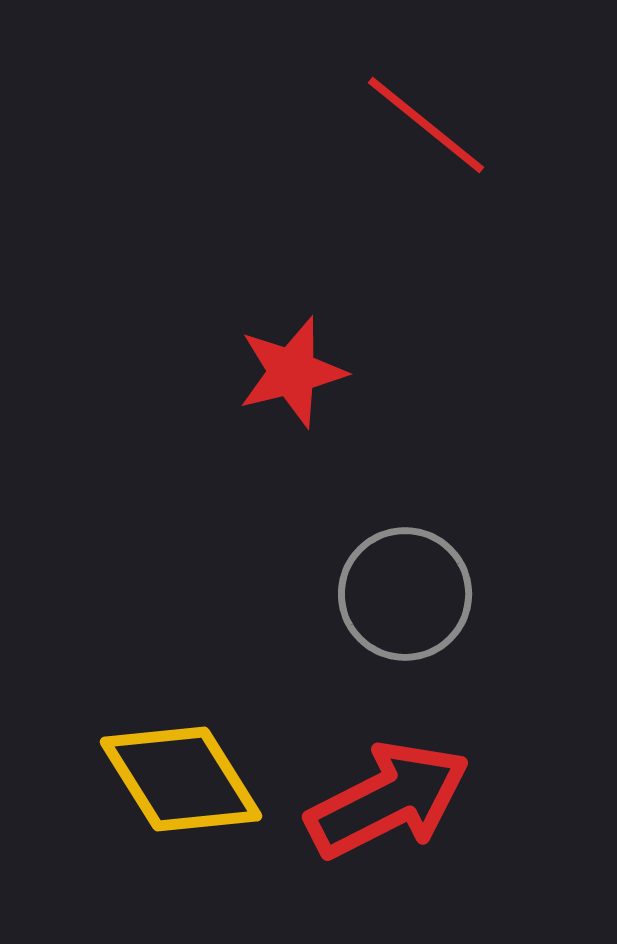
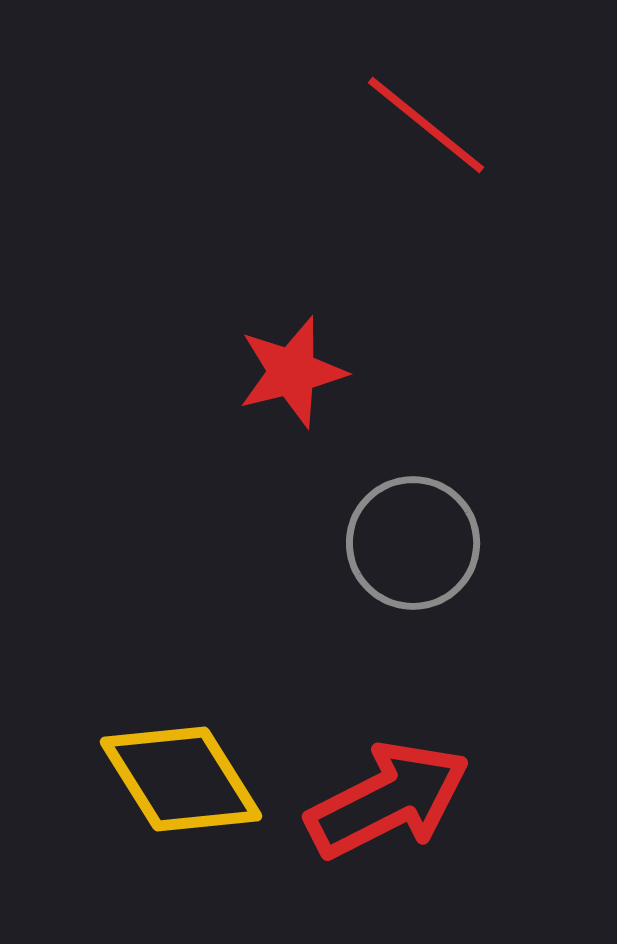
gray circle: moved 8 px right, 51 px up
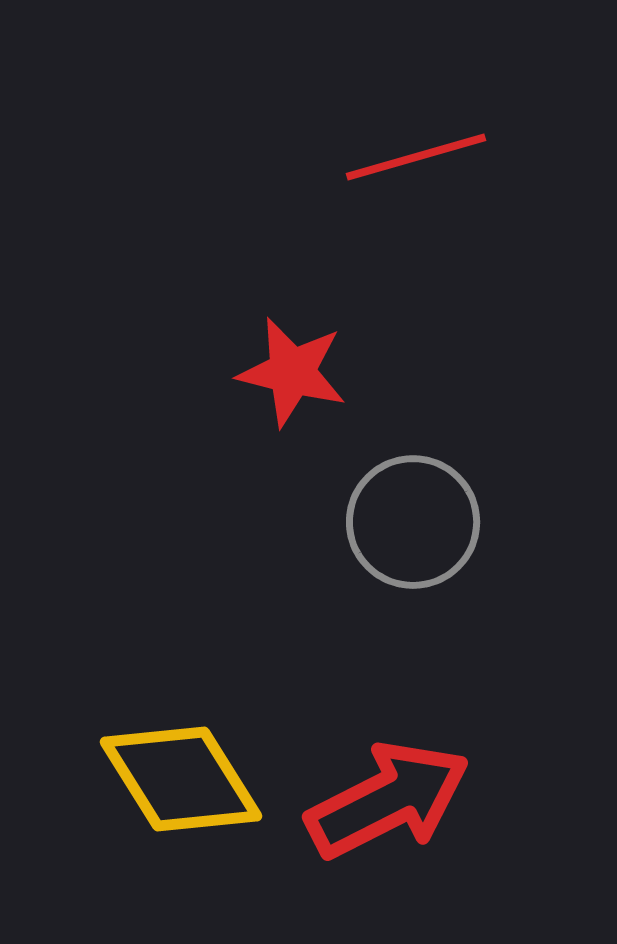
red line: moved 10 px left, 32 px down; rotated 55 degrees counterclockwise
red star: rotated 28 degrees clockwise
gray circle: moved 21 px up
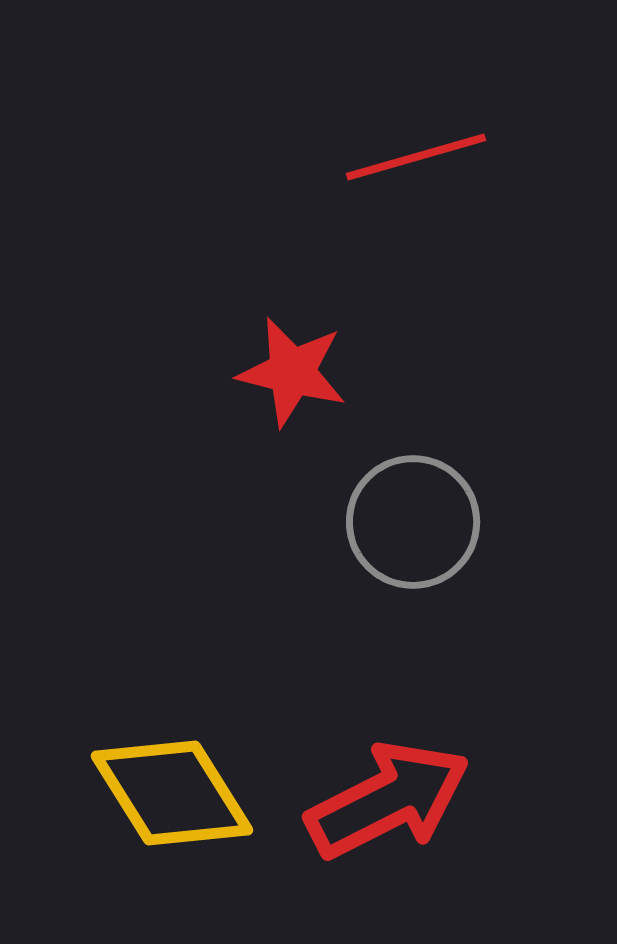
yellow diamond: moved 9 px left, 14 px down
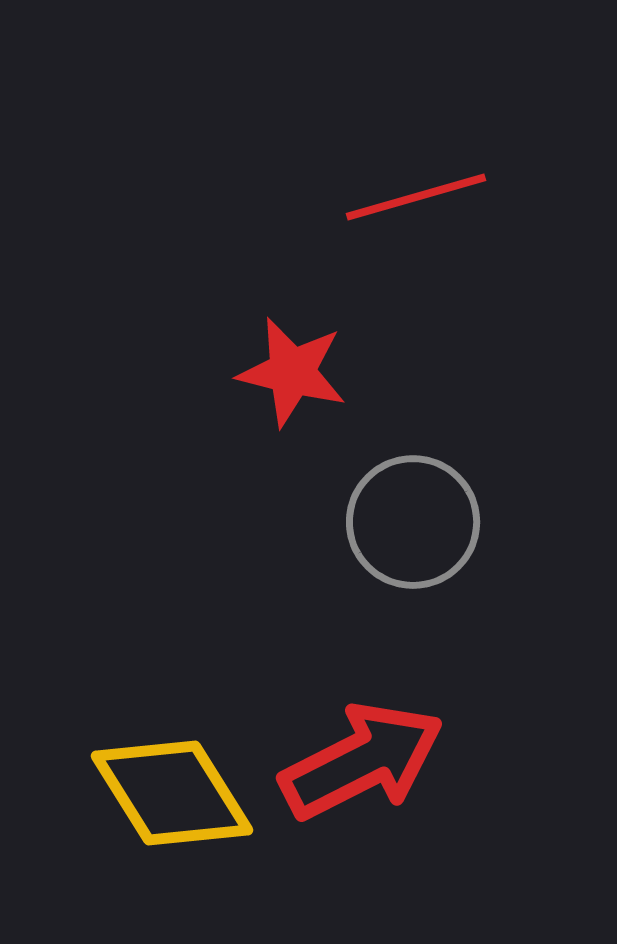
red line: moved 40 px down
red arrow: moved 26 px left, 39 px up
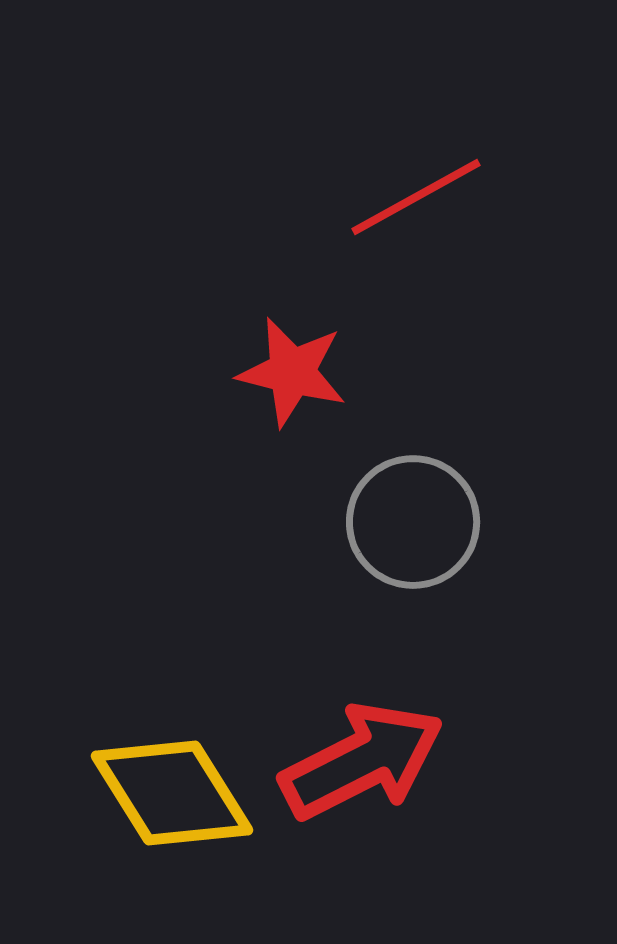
red line: rotated 13 degrees counterclockwise
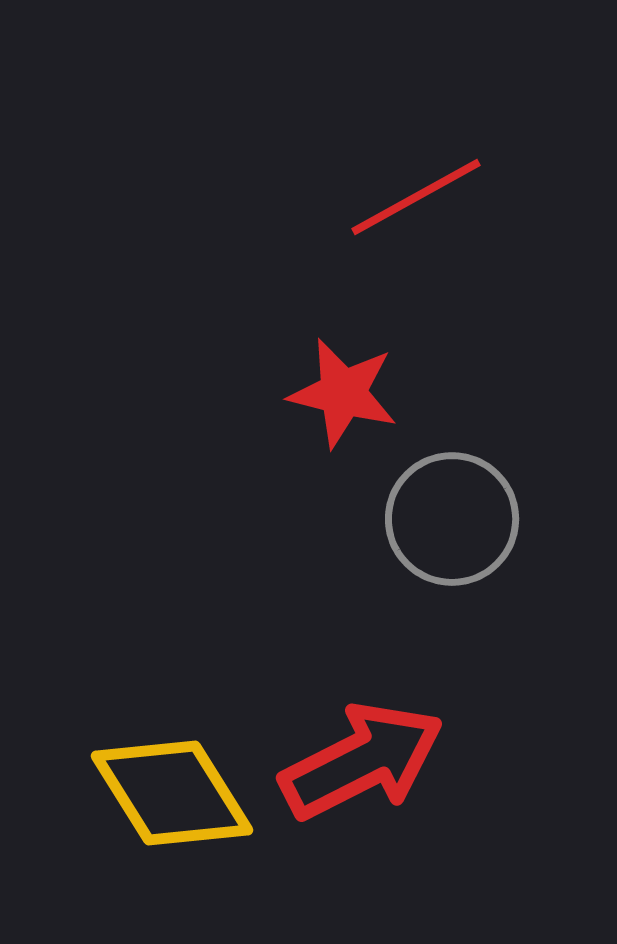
red star: moved 51 px right, 21 px down
gray circle: moved 39 px right, 3 px up
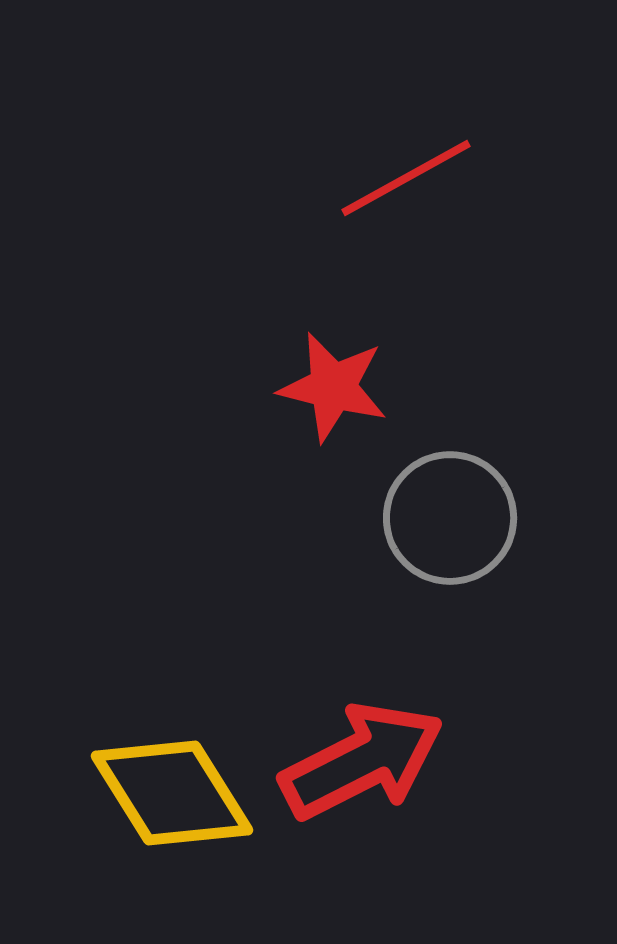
red line: moved 10 px left, 19 px up
red star: moved 10 px left, 6 px up
gray circle: moved 2 px left, 1 px up
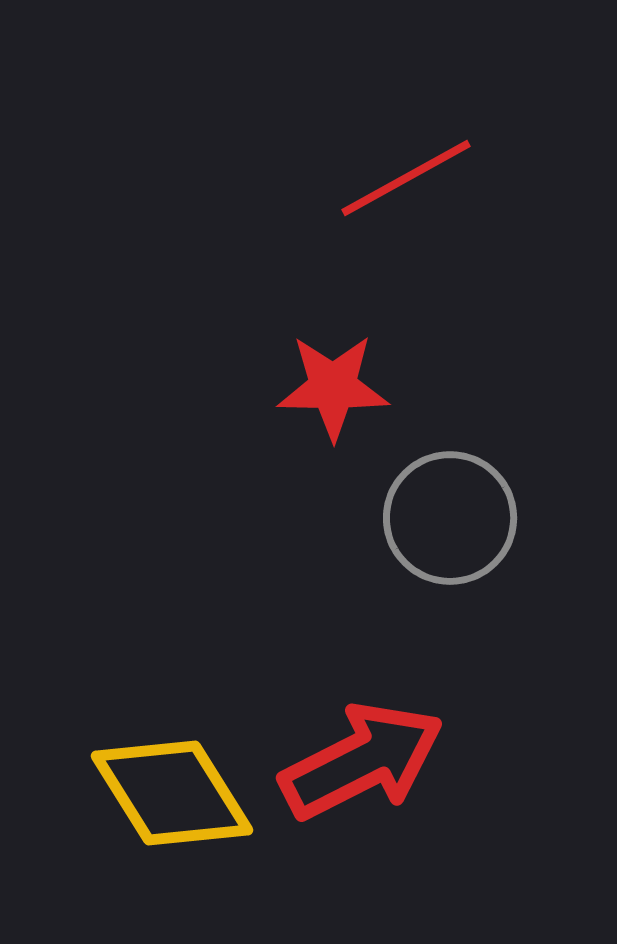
red star: rotated 13 degrees counterclockwise
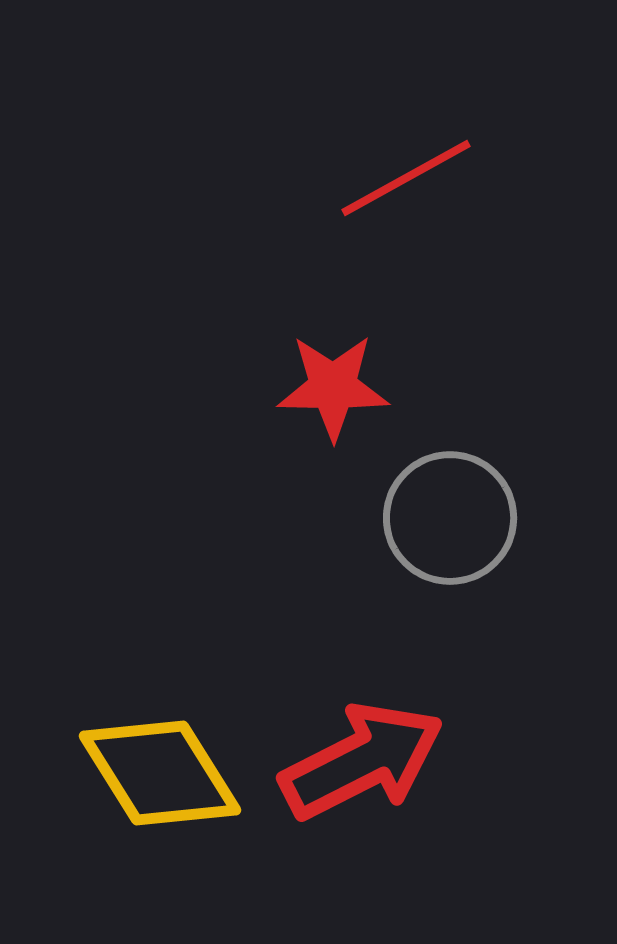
yellow diamond: moved 12 px left, 20 px up
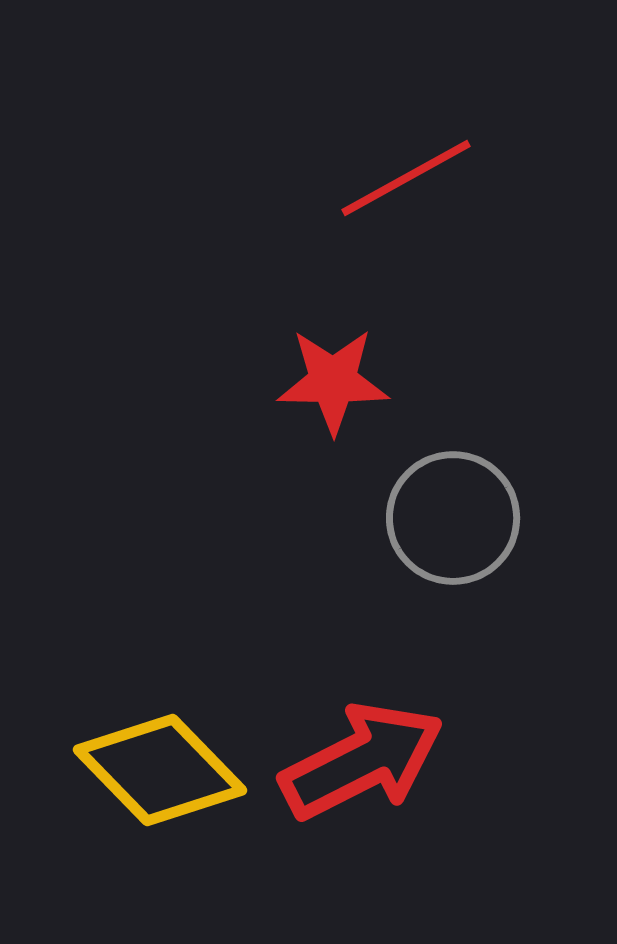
red star: moved 6 px up
gray circle: moved 3 px right
yellow diamond: moved 3 px up; rotated 12 degrees counterclockwise
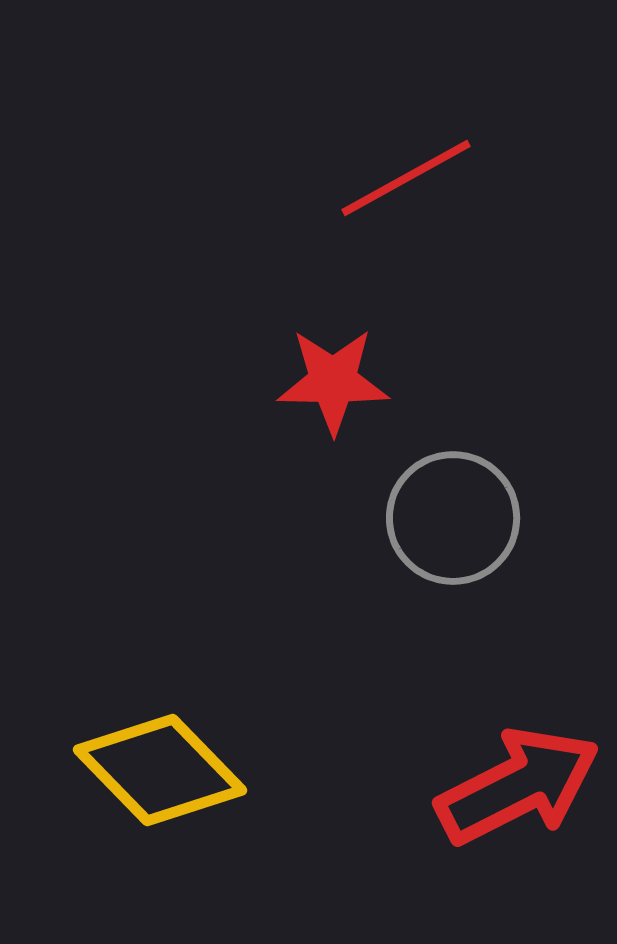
red arrow: moved 156 px right, 25 px down
